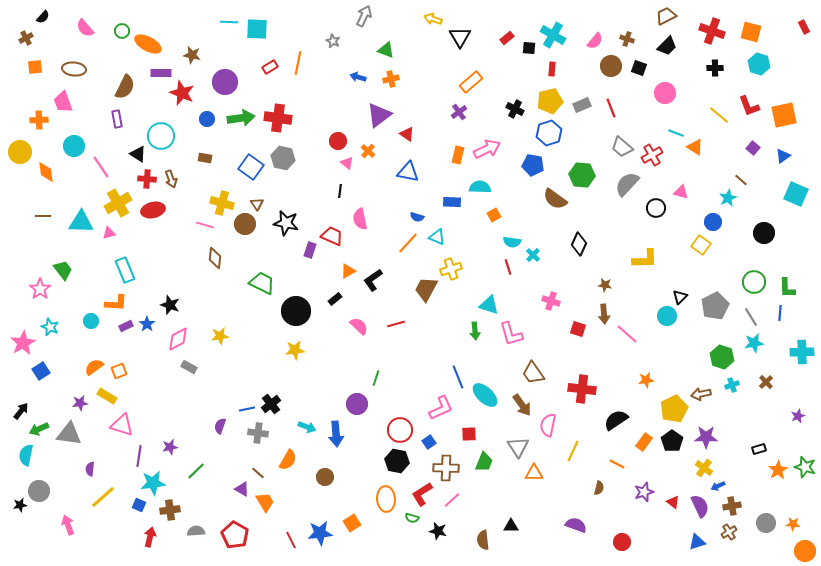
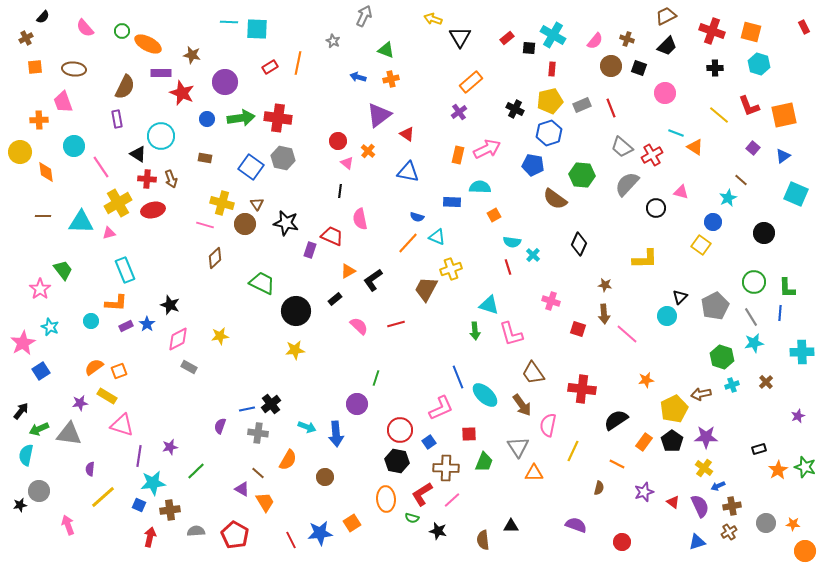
brown diamond at (215, 258): rotated 40 degrees clockwise
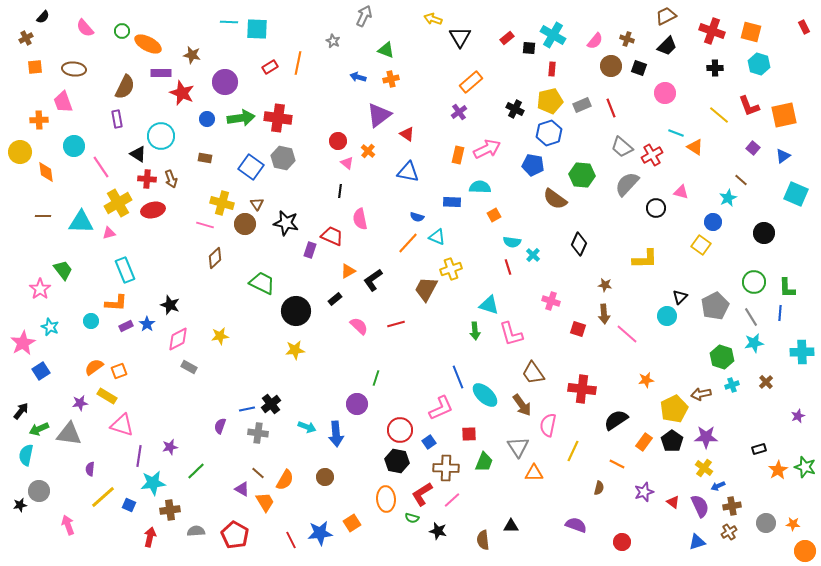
orange semicircle at (288, 460): moved 3 px left, 20 px down
blue square at (139, 505): moved 10 px left
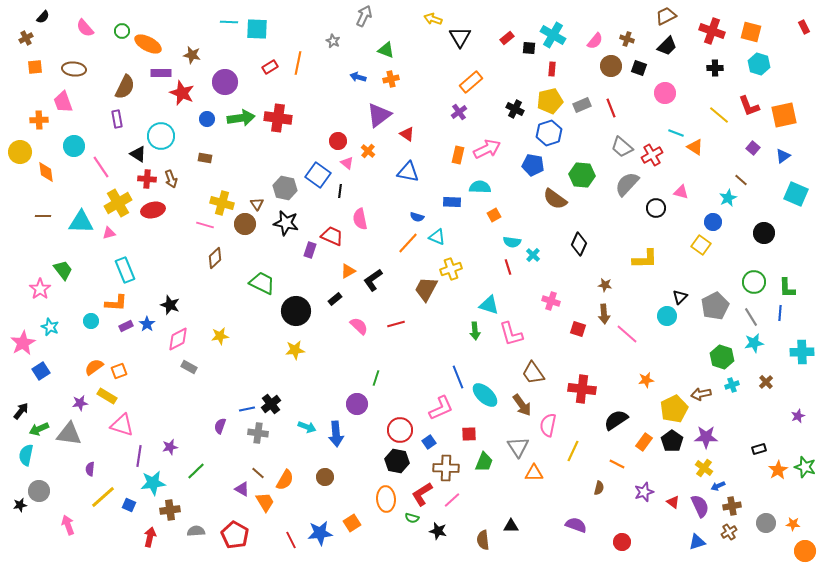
gray hexagon at (283, 158): moved 2 px right, 30 px down
blue square at (251, 167): moved 67 px right, 8 px down
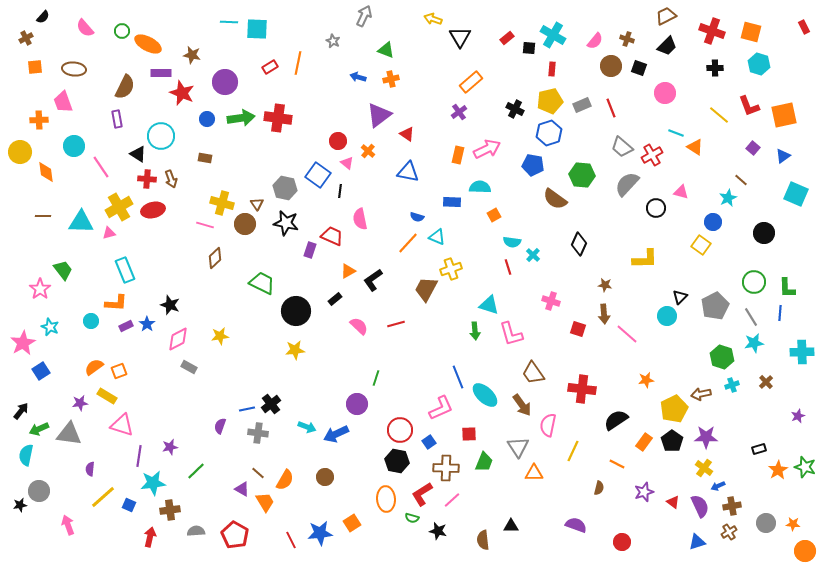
yellow cross at (118, 203): moved 1 px right, 4 px down
blue arrow at (336, 434): rotated 70 degrees clockwise
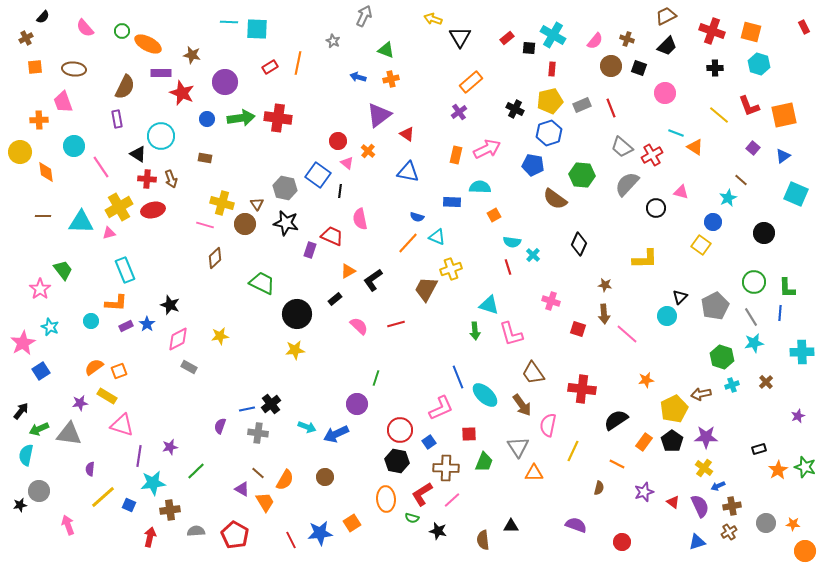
orange rectangle at (458, 155): moved 2 px left
black circle at (296, 311): moved 1 px right, 3 px down
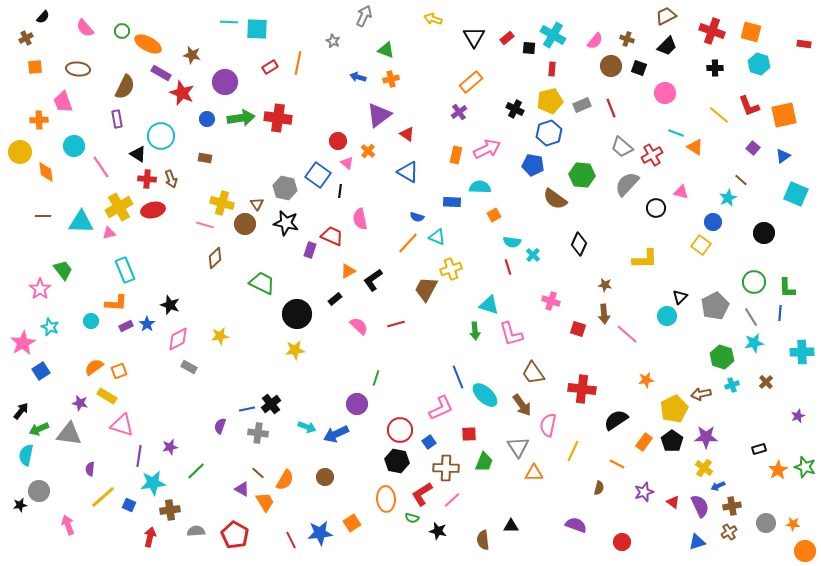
red rectangle at (804, 27): moved 17 px down; rotated 56 degrees counterclockwise
black triangle at (460, 37): moved 14 px right
brown ellipse at (74, 69): moved 4 px right
purple rectangle at (161, 73): rotated 30 degrees clockwise
blue triangle at (408, 172): rotated 20 degrees clockwise
purple star at (80, 403): rotated 21 degrees clockwise
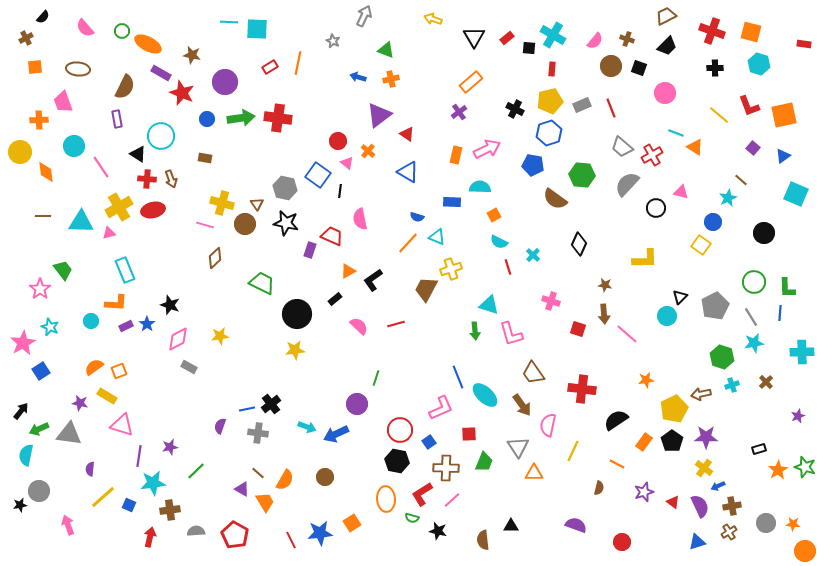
cyan semicircle at (512, 242): moved 13 px left; rotated 18 degrees clockwise
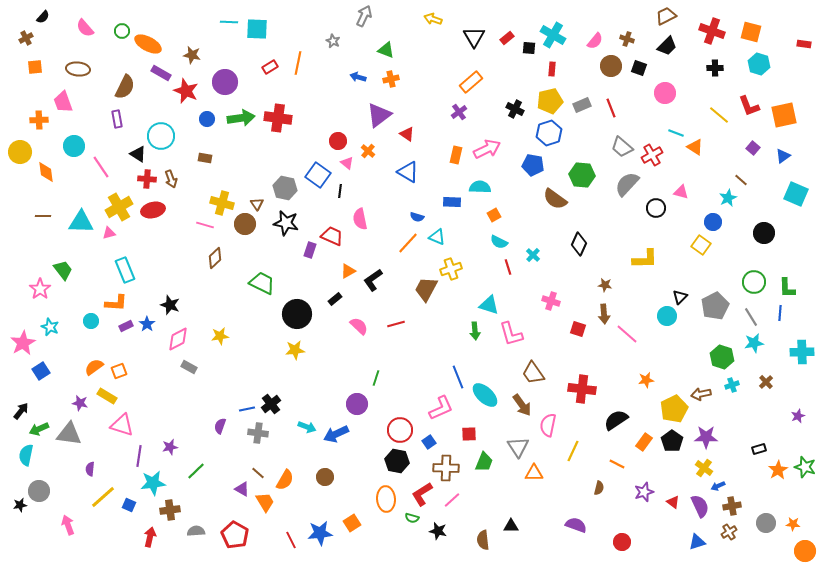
red star at (182, 93): moved 4 px right, 2 px up
